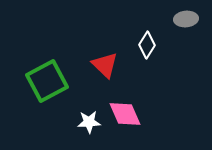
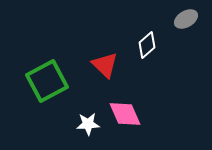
gray ellipse: rotated 25 degrees counterclockwise
white diamond: rotated 16 degrees clockwise
white star: moved 1 px left, 2 px down
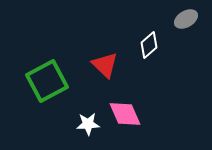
white diamond: moved 2 px right
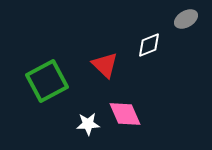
white diamond: rotated 20 degrees clockwise
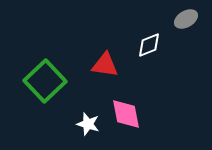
red triangle: rotated 36 degrees counterclockwise
green square: moved 2 px left; rotated 15 degrees counterclockwise
pink diamond: moved 1 px right; rotated 12 degrees clockwise
white star: rotated 20 degrees clockwise
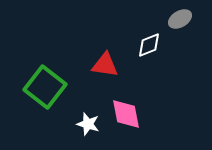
gray ellipse: moved 6 px left
green square: moved 6 px down; rotated 9 degrees counterclockwise
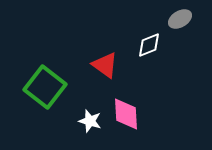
red triangle: rotated 28 degrees clockwise
pink diamond: rotated 8 degrees clockwise
white star: moved 2 px right, 3 px up
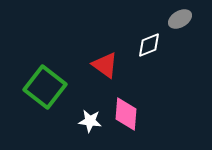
pink diamond: rotated 8 degrees clockwise
white star: rotated 10 degrees counterclockwise
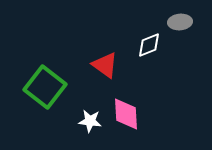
gray ellipse: moved 3 px down; rotated 25 degrees clockwise
pink diamond: rotated 8 degrees counterclockwise
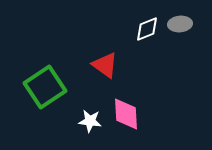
gray ellipse: moved 2 px down
white diamond: moved 2 px left, 16 px up
green square: rotated 18 degrees clockwise
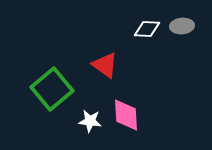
gray ellipse: moved 2 px right, 2 px down
white diamond: rotated 24 degrees clockwise
green square: moved 7 px right, 2 px down; rotated 6 degrees counterclockwise
pink diamond: moved 1 px down
